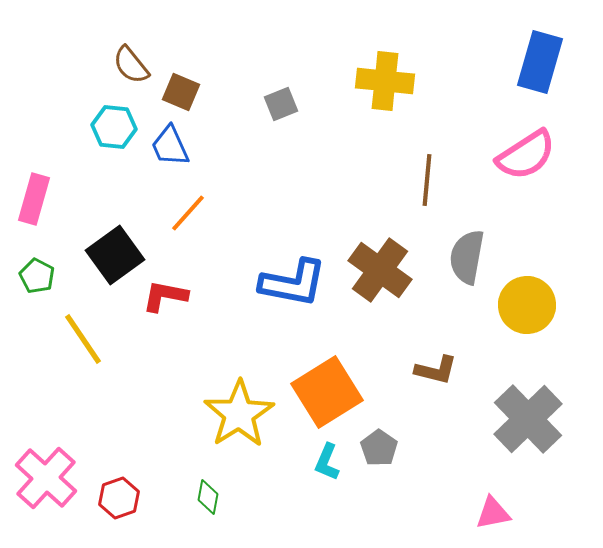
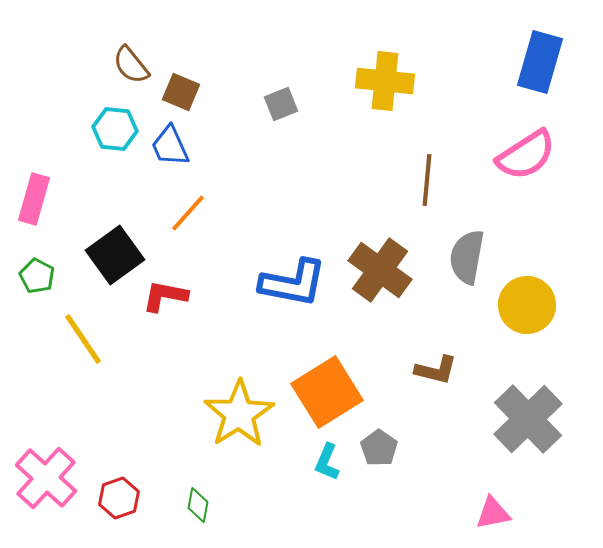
cyan hexagon: moved 1 px right, 2 px down
green diamond: moved 10 px left, 8 px down
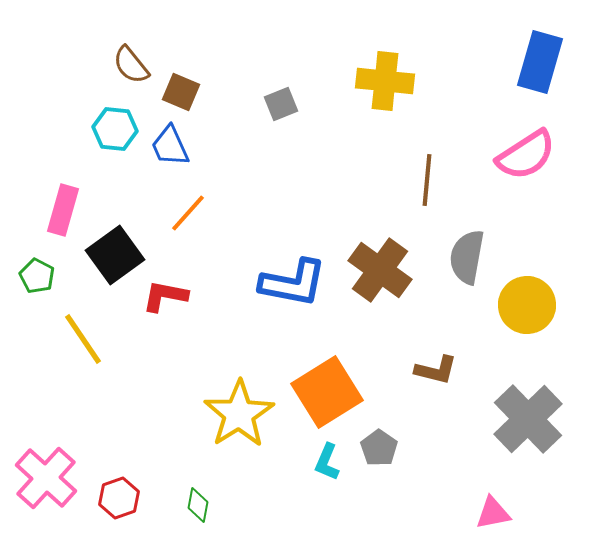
pink rectangle: moved 29 px right, 11 px down
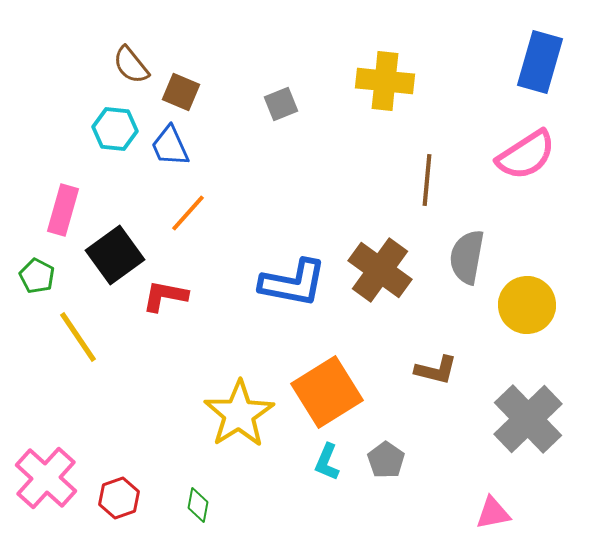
yellow line: moved 5 px left, 2 px up
gray pentagon: moved 7 px right, 12 px down
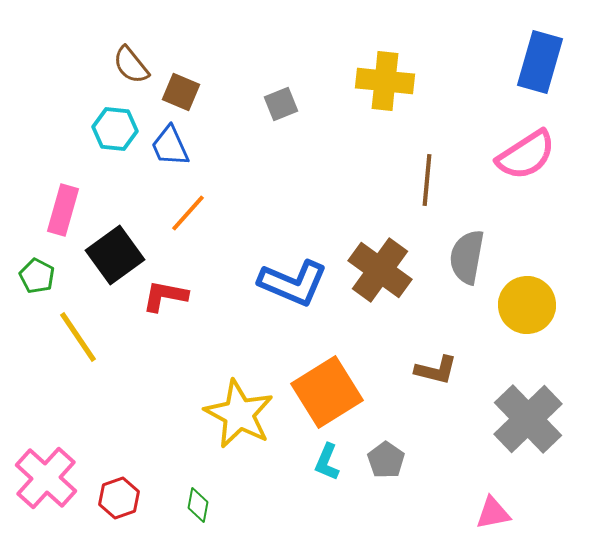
blue L-shape: rotated 12 degrees clockwise
yellow star: rotated 12 degrees counterclockwise
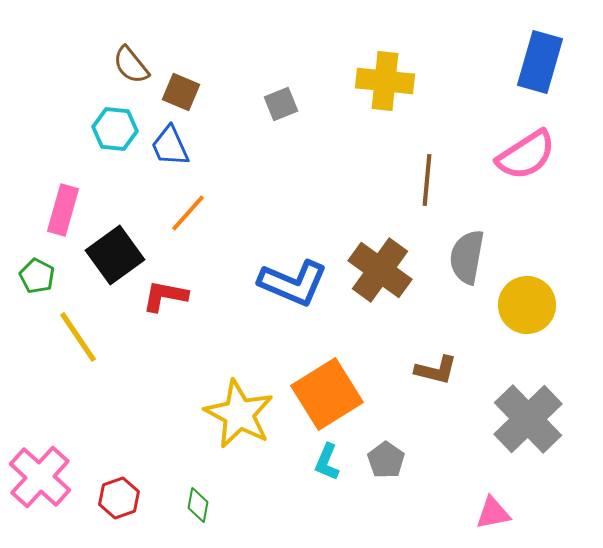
orange square: moved 2 px down
pink cross: moved 6 px left, 1 px up
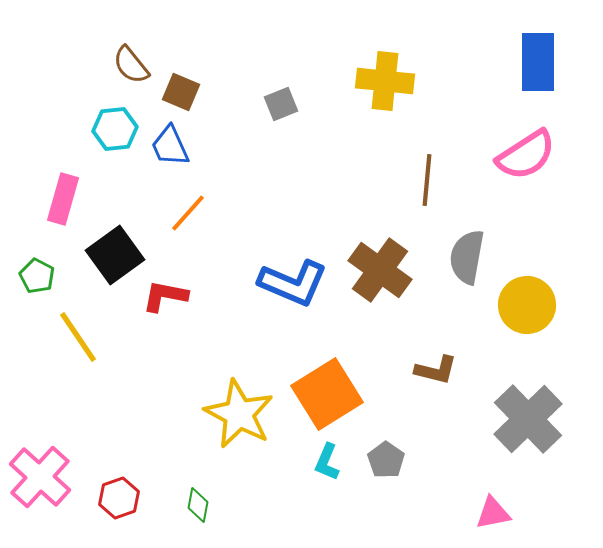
blue rectangle: moved 2 px left; rotated 16 degrees counterclockwise
cyan hexagon: rotated 12 degrees counterclockwise
pink rectangle: moved 11 px up
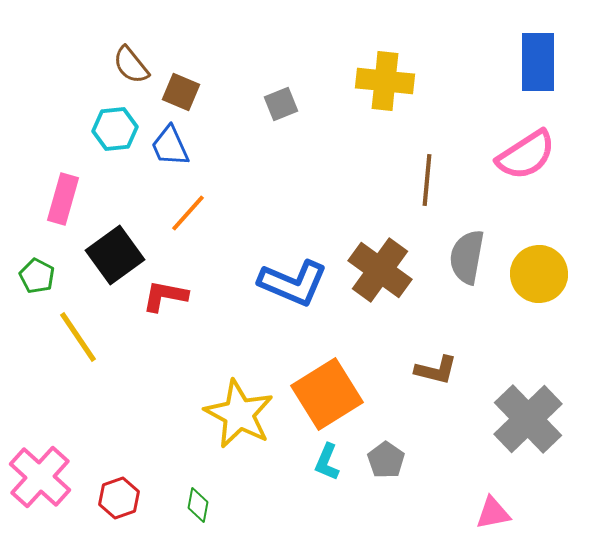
yellow circle: moved 12 px right, 31 px up
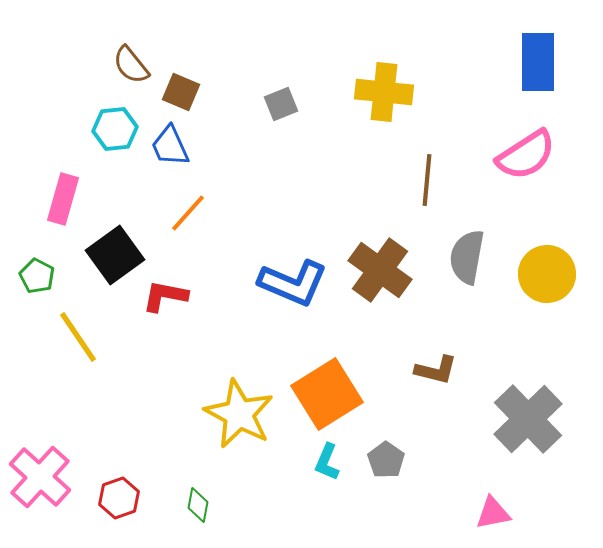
yellow cross: moved 1 px left, 11 px down
yellow circle: moved 8 px right
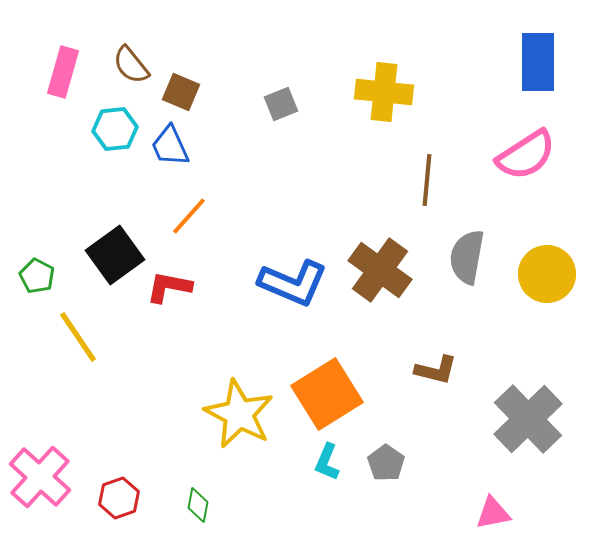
pink rectangle: moved 127 px up
orange line: moved 1 px right, 3 px down
red L-shape: moved 4 px right, 9 px up
gray pentagon: moved 3 px down
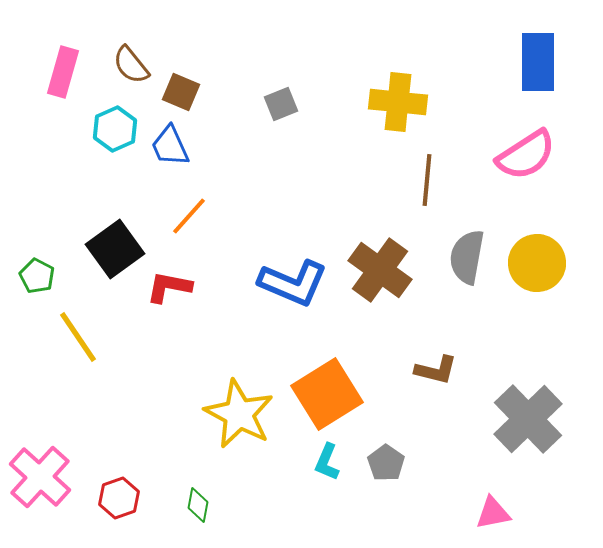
yellow cross: moved 14 px right, 10 px down
cyan hexagon: rotated 18 degrees counterclockwise
black square: moved 6 px up
yellow circle: moved 10 px left, 11 px up
